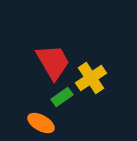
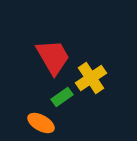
red trapezoid: moved 5 px up
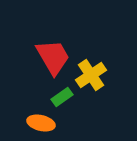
yellow cross: moved 3 px up
orange ellipse: rotated 16 degrees counterclockwise
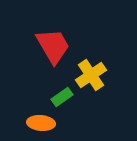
red trapezoid: moved 11 px up
orange ellipse: rotated 8 degrees counterclockwise
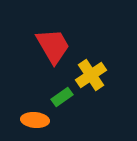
orange ellipse: moved 6 px left, 3 px up
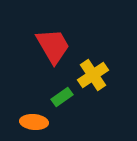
yellow cross: moved 2 px right
orange ellipse: moved 1 px left, 2 px down
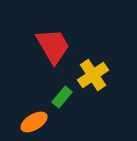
green rectangle: rotated 15 degrees counterclockwise
orange ellipse: rotated 36 degrees counterclockwise
